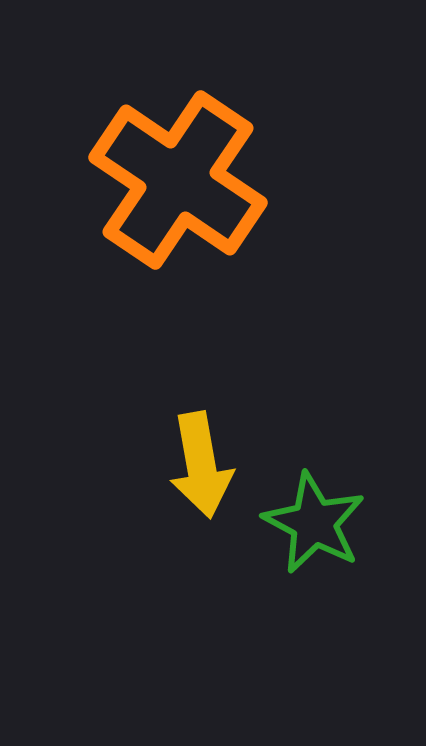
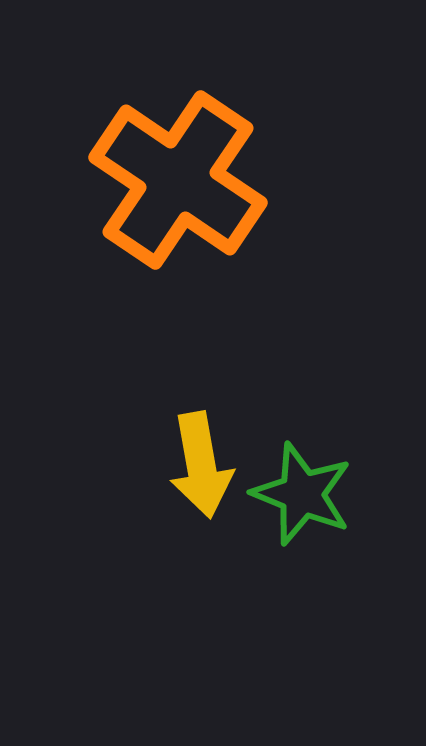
green star: moved 12 px left, 29 px up; rotated 6 degrees counterclockwise
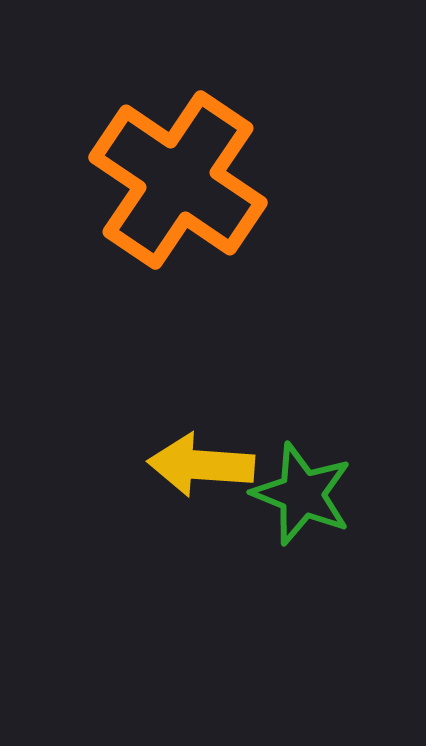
yellow arrow: rotated 104 degrees clockwise
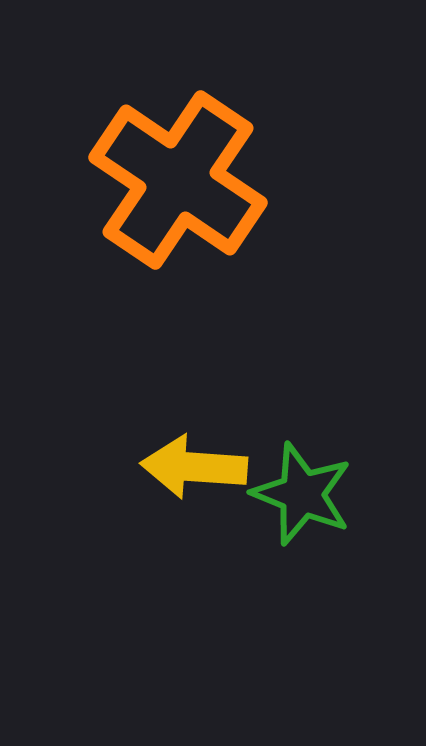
yellow arrow: moved 7 px left, 2 px down
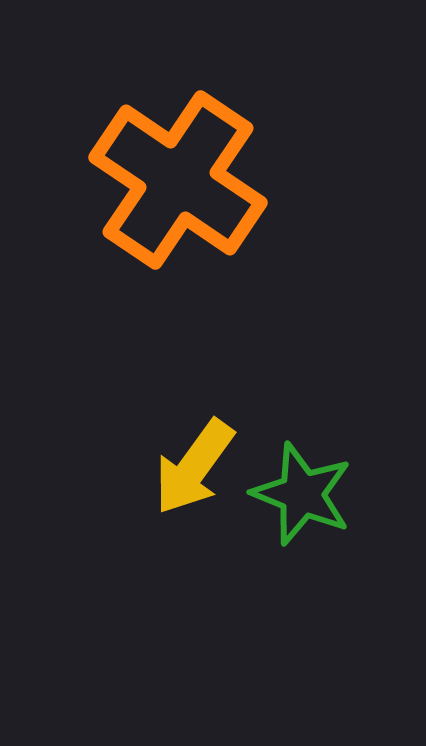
yellow arrow: rotated 58 degrees counterclockwise
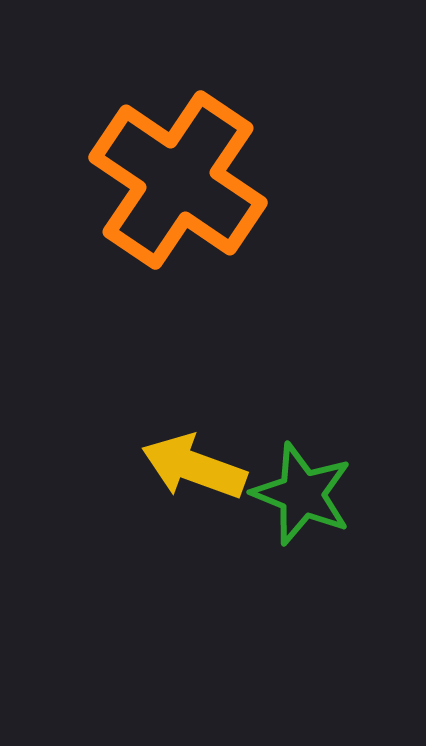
yellow arrow: rotated 74 degrees clockwise
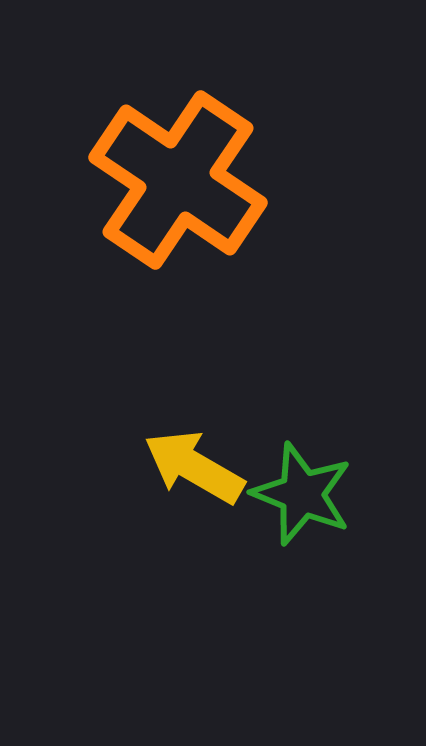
yellow arrow: rotated 10 degrees clockwise
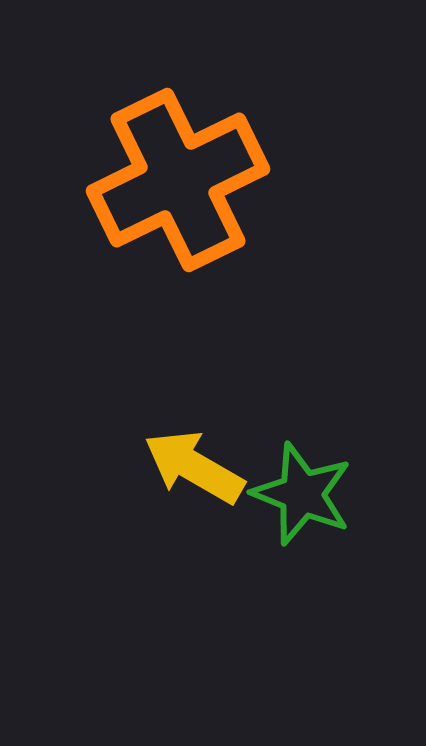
orange cross: rotated 30 degrees clockwise
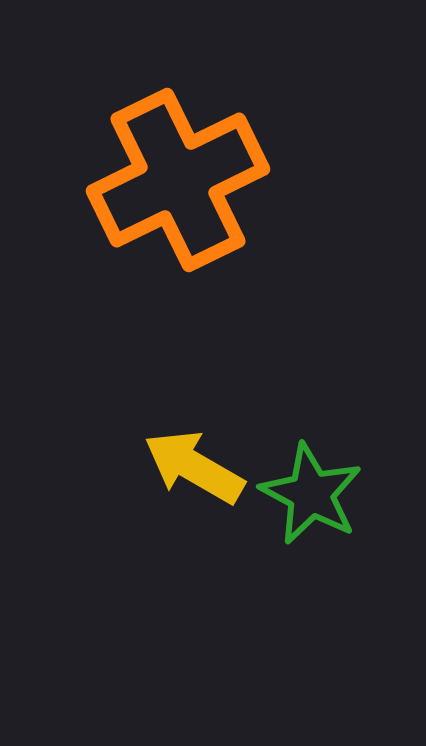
green star: moved 9 px right; rotated 6 degrees clockwise
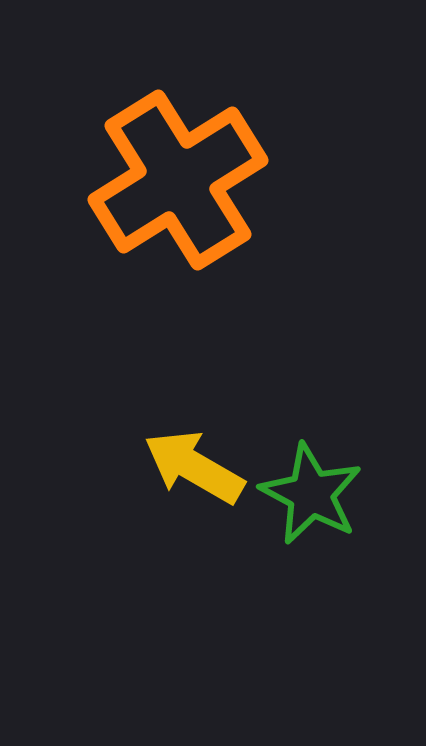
orange cross: rotated 6 degrees counterclockwise
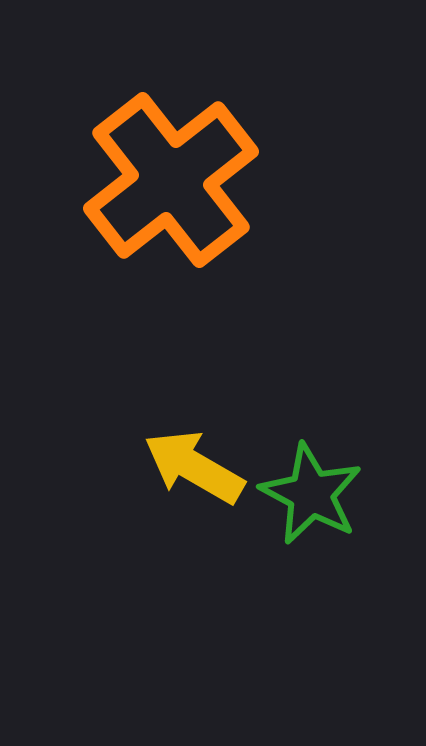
orange cross: moved 7 px left; rotated 6 degrees counterclockwise
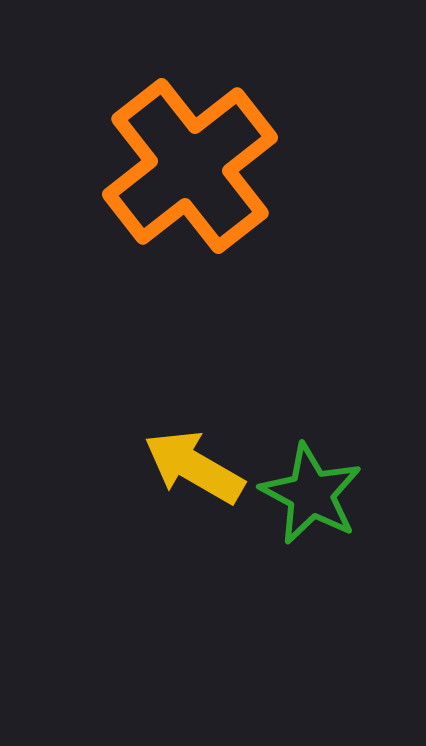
orange cross: moved 19 px right, 14 px up
